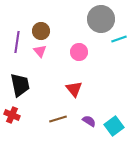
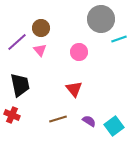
brown circle: moved 3 px up
purple line: rotated 40 degrees clockwise
pink triangle: moved 1 px up
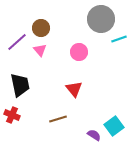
purple semicircle: moved 5 px right, 14 px down
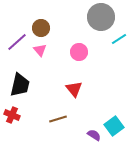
gray circle: moved 2 px up
cyan line: rotated 14 degrees counterclockwise
black trapezoid: rotated 25 degrees clockwise
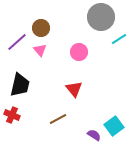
brown line: rotated 12 degrees counterclockwise
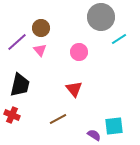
cyan square: rotated 30 degrees clockwise
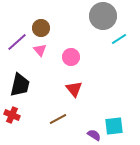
gray circle: moved 2 px right, 1 px up
pink circle: moved 8 px left, 5 px down
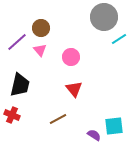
gray circle: moved 1 px right, 1 px down
